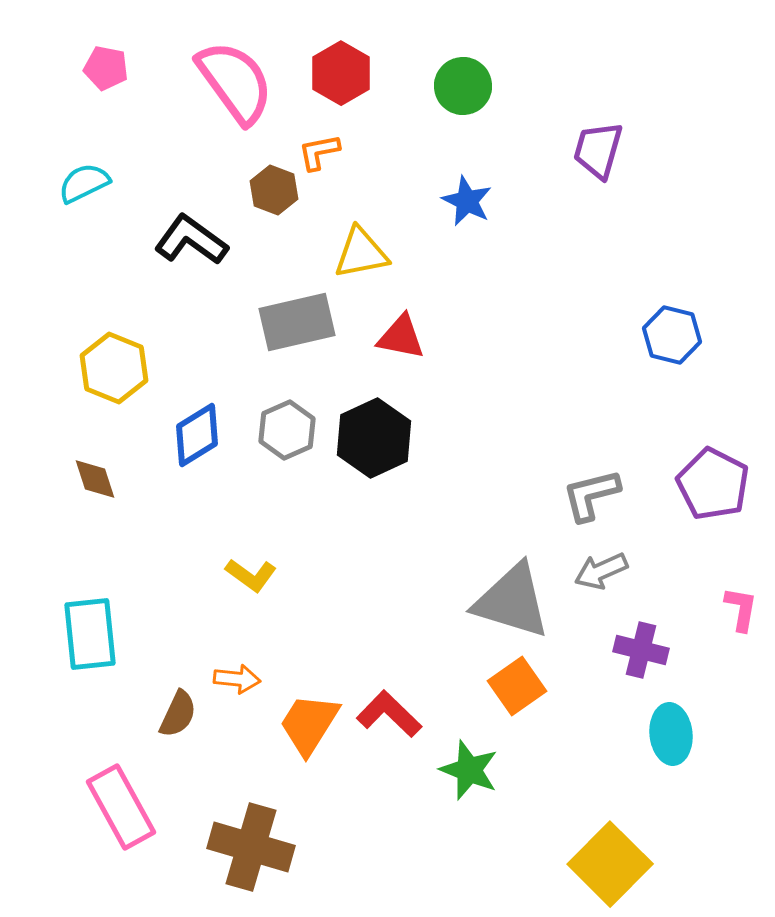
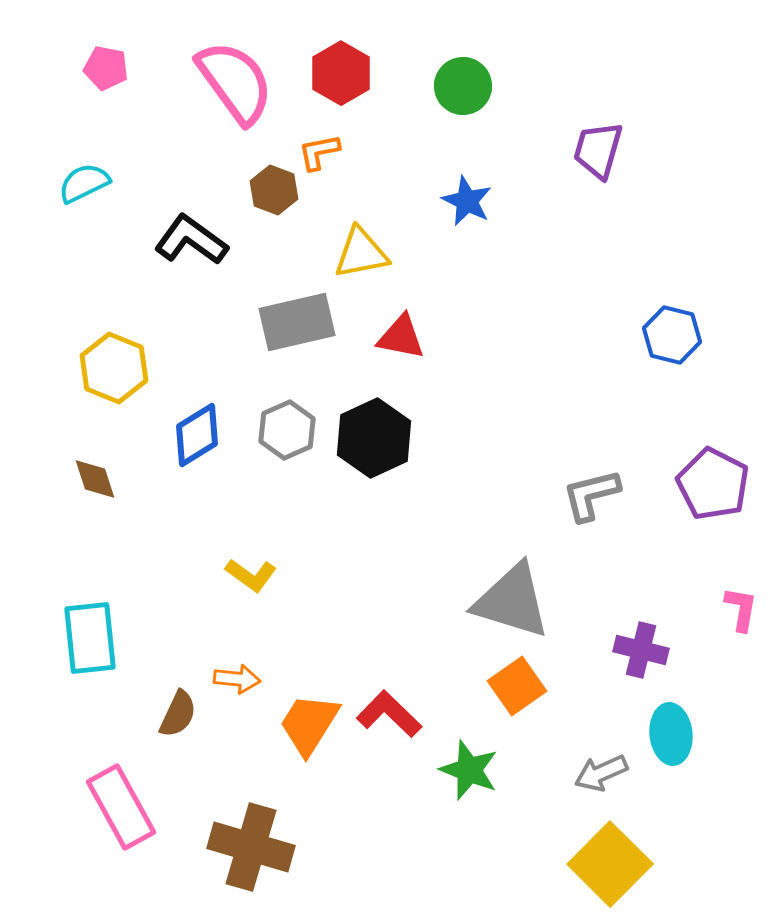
gray arrow: moved 202 px down
cyan rectangle: moved 4 px down
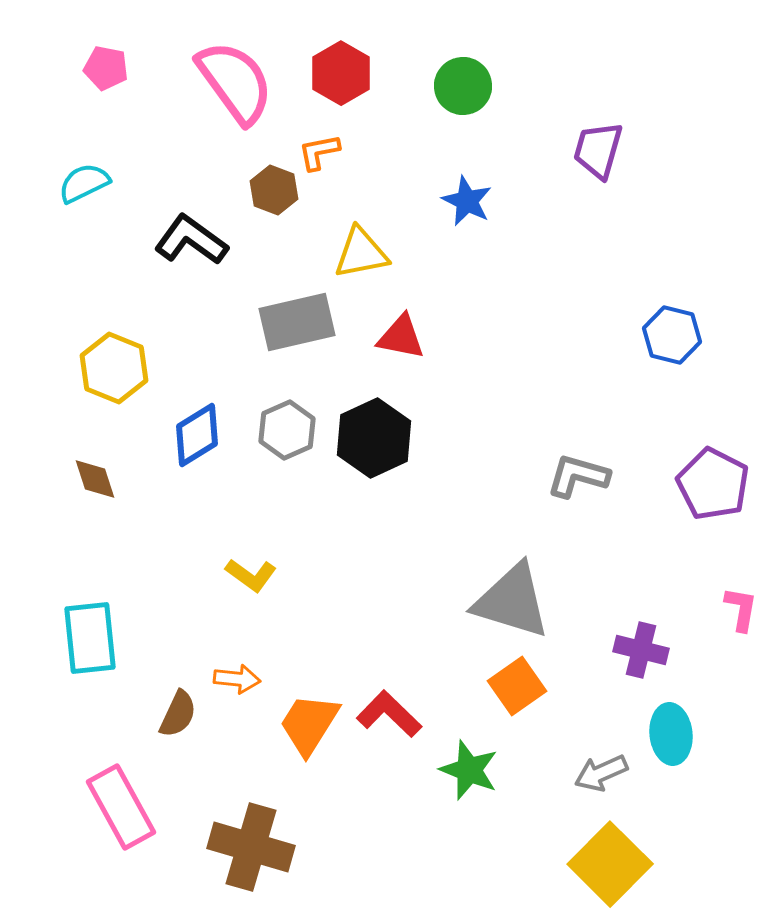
gray L-shape: moved 13 px left, 19 px up; rotated 30 degrees clockwise
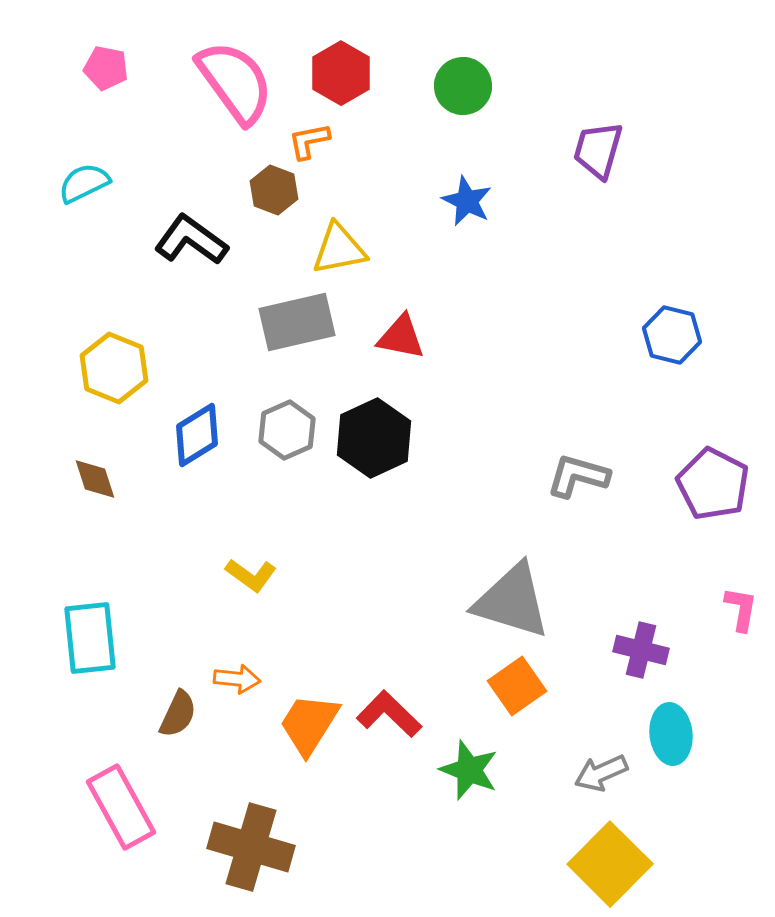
orange L-shape: moved 10 px left, 11 px up
yellow triangle: moved 22 px left, 4 px up
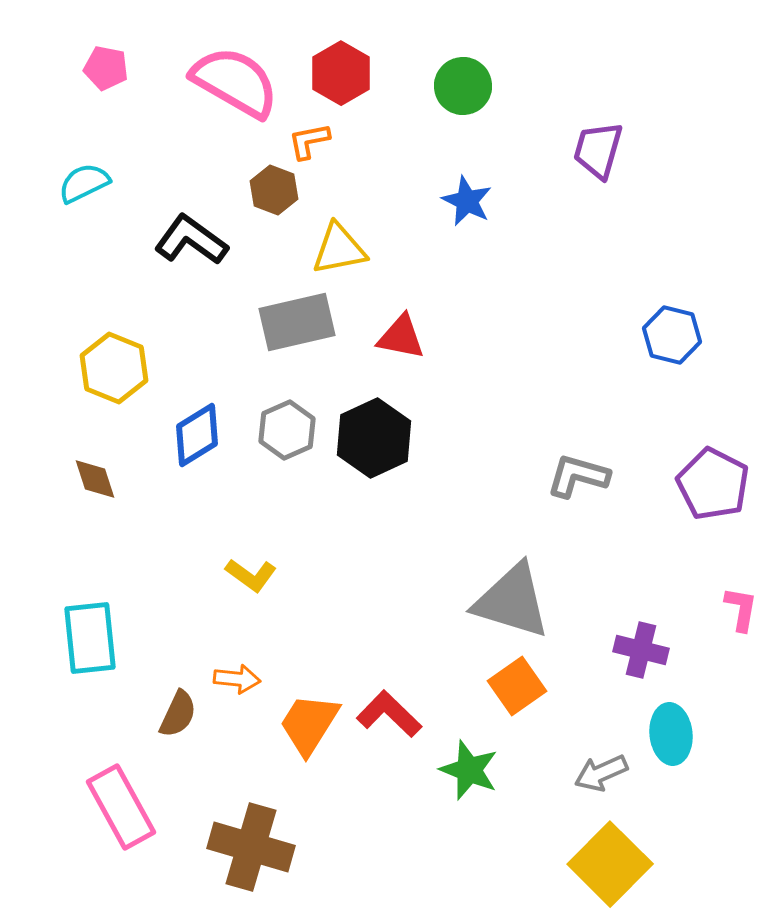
pink semicircle: rotated 24 degrees counterclockwise
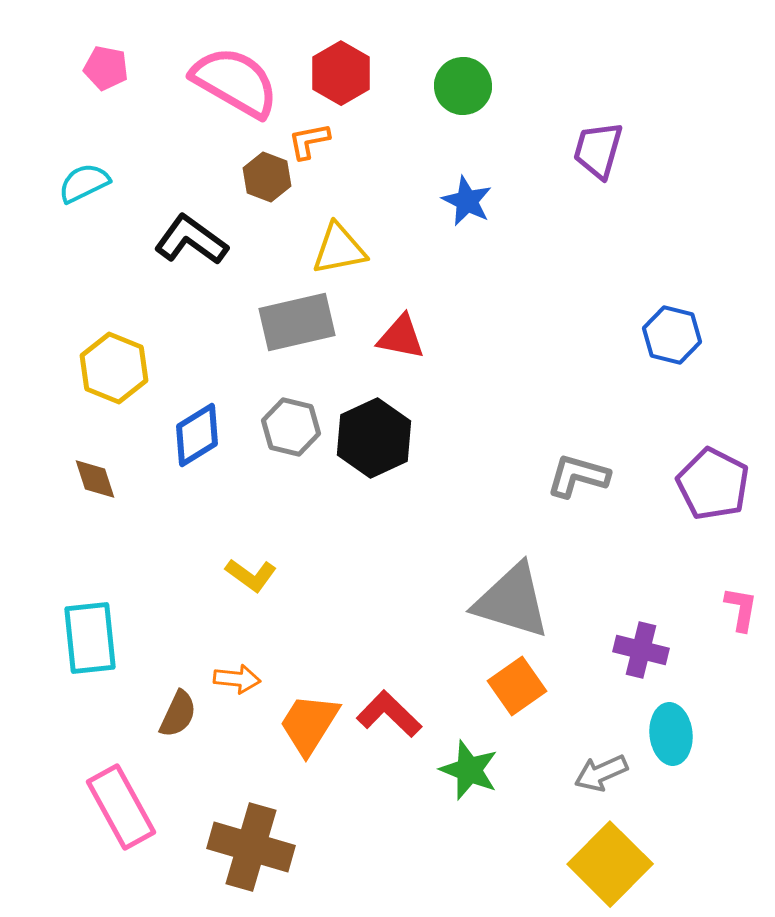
brown hexagon: moved 7 px left, 13 px up
gray hexagon: moved 4 px right, 3 px up; rotated 22 degrees counterclockwise
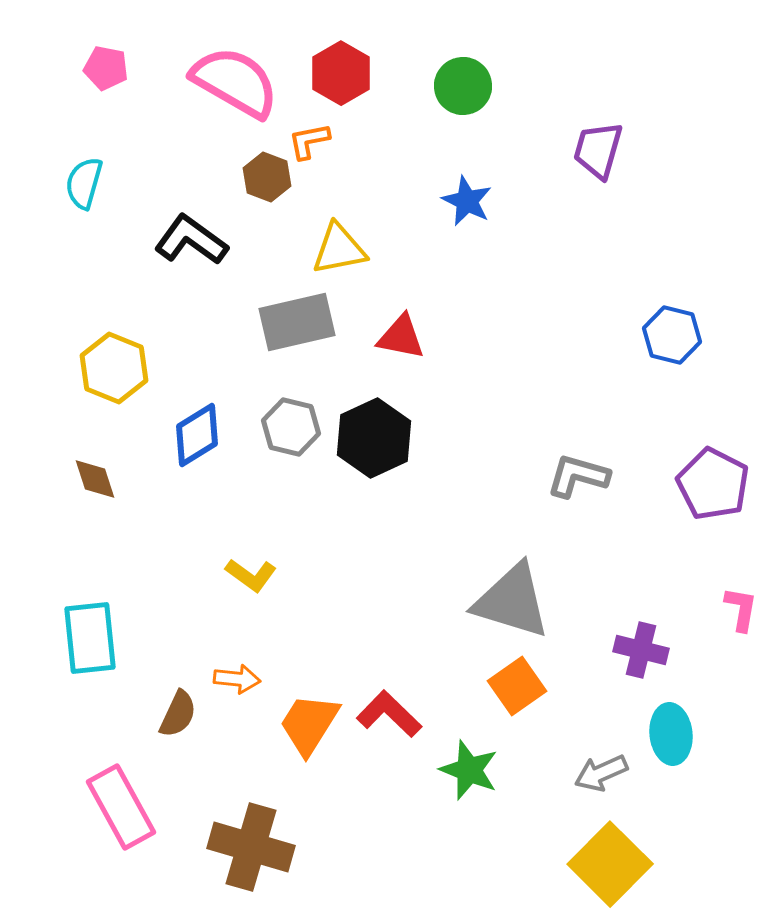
cyan semicircle: rotated 48 degrees counterclockwise
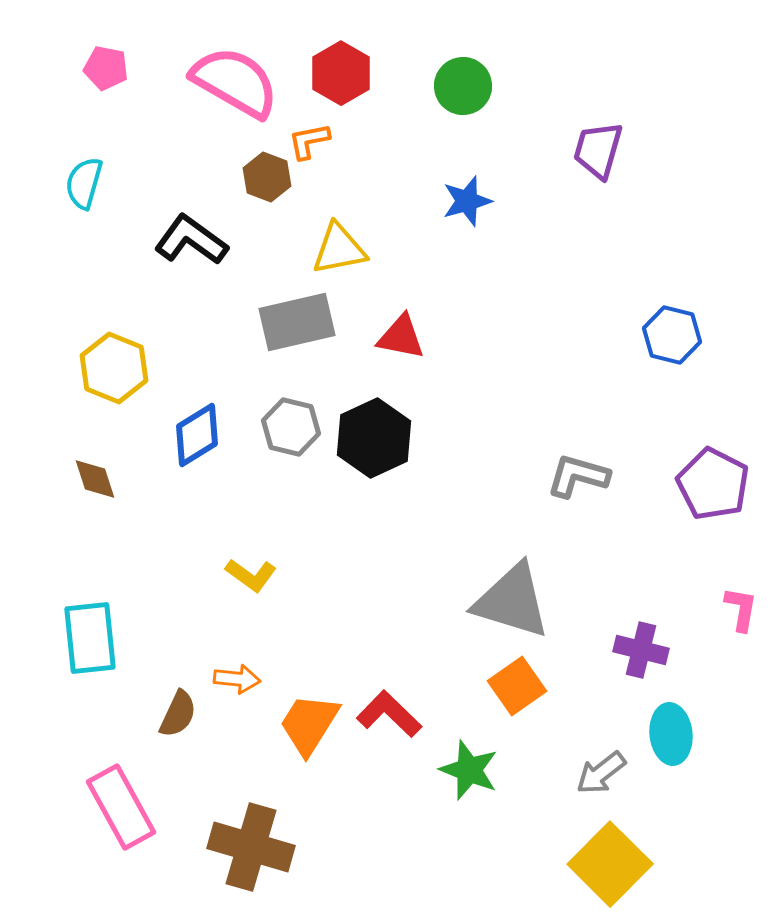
blue star: rotated 30 degrees clockwise
gray arrow: rotated 14 degrees counterclockwise
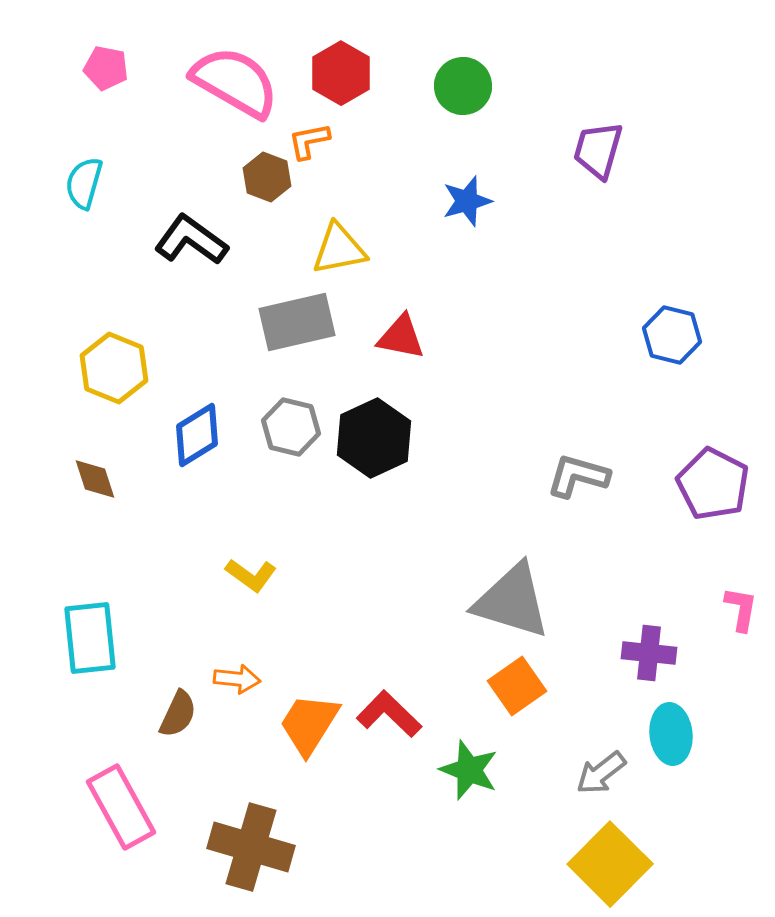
purple cross: moved 8 px right, 3 px down; rotated 8 degrees counterclockwise
